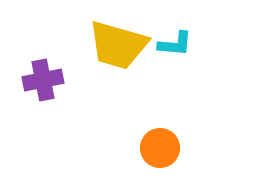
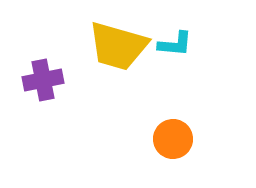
yellow trapezoid: moved 1 px down
orange circle: moved 13 px right, 9 px up
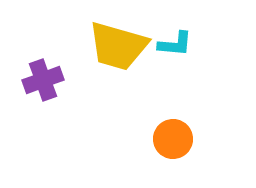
purple cross: rotated 9 degrees counterclockwise
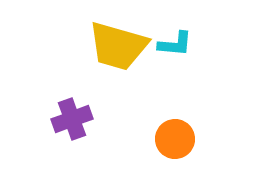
purple cross: moved 29 px right, 39 px down
orange circle: moved 2 px right
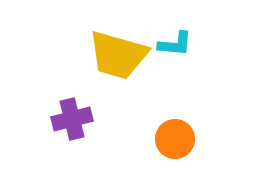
yellow trapezoid: moved 9 px down
purple cross: rotated 6 degrees clockwise
